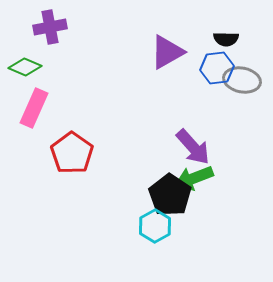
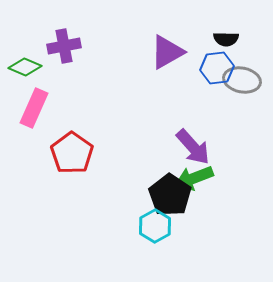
purple cross: moved 14 px right, 19 px down
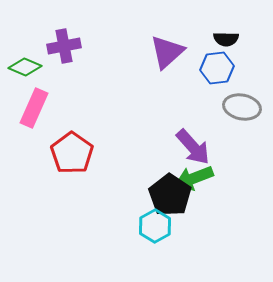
purple triangle: rotated 12 degrees counterclockwise
gray ellipse: moved 27 px down
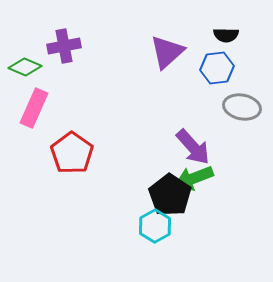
black semicircle: moved 4 px up
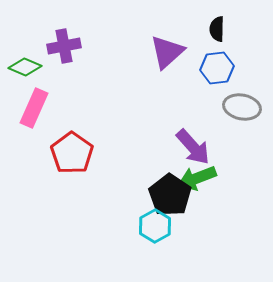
black semicircle: moved 9 px left, 6 px up; rotated 90 degrees clockwise
green arrow: moved 3 px right
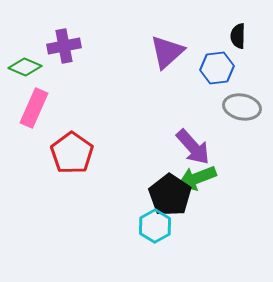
black semicircle: moved 21 px right, 7 px down
